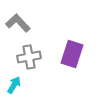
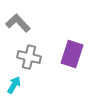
gray cross: rotated 25 degrees clockwise
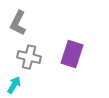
gray L-shape: rotated 110 degrees counterclockwise
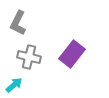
purple rectangle: rotated 20 degrees clockwise
cyan arrow: rotated 18 degrees clockwise
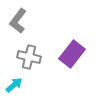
gray L-shape: moved 2 px up; rotated 10 degrees clockwise
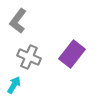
gray cross: rotated 10 degrees clockwise
cyan arrow: rotated 18 degrees counterclockwise
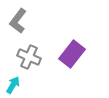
cyan arrow: moved 1 px left
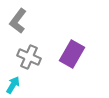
purple rectangle: rotated 8 degrees counterclockwise
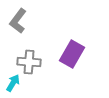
gray cross: moved 5 px down; rotated 20 degrees counterclockwise
cyan arrow: moved 2 px up
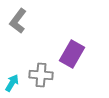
gray cross: moved 12 px right, 13 px down
cyan arrow: moved 1 px left
